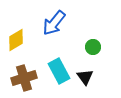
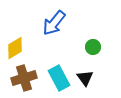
yellow diamond: moved 1 px left, 8 px down
cyan rectangle: moved 7 px down
black triangle: moved 1 px down
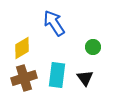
blue arrow: rotated 108 degrees clockwise
yellow diamond: moved 7 px right
cyan rectangle: moved 2 px left, 3 px up; rotated 35 degrees clockwise
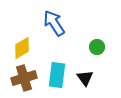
green circle: moved 4 px right
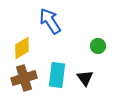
blue arrow: moved 4 px left, 2 px up
green circle: moved 1 px right, 1 px up
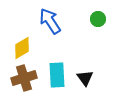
green circle: moved 27 px up
cyan rectangle: rotated 10 degrees counterclockwise
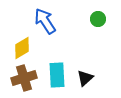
blue arrow: moved 5 px left
black triangle: rotated 24 degrees clockwise
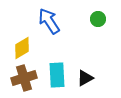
blue arrow: moved 4 px right
black triangle: rotated 12 degrees clockwise
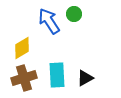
green circle: moved 24 px left, 5 px up
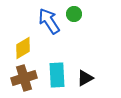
yellow diamond: moved 1 px right
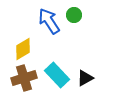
green circle: moved 1 px down
yellow diamond: moved 1 px down
cyan rectangle: rotated 40 degrees counterclockwise
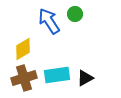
green circle: moved 1 px right, 1 px up
cyan rectangle: rotated 55 degrees counterclockwise
